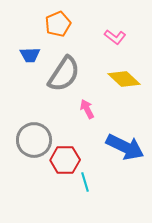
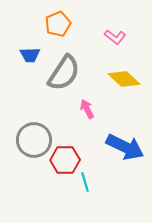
gray semicircle: moved 1 px up
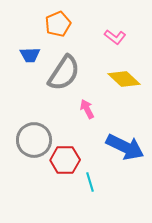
cyan line: moved 5 px right
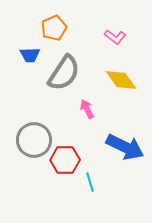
orange pentagon: moved 4 px left, 4 px down
yellow diamond: moved 3 px left, 1 px down; rotated 12 degrees clockwise
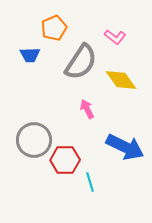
gray semicircle: moved 17 px right, 11 px up
